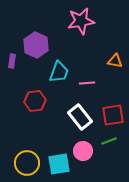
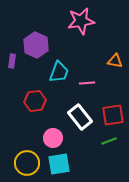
pink circle: moved 30 px left, 13 px up
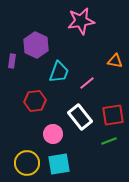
pink line: rotated 35 degrees counterclockwise
pink circle: moved 4 px up
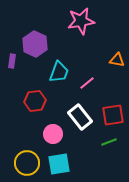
purple hexagon: moved 1 px left, 1 px up
orange triangle: moved 2 px right, 1 px up
green line: moved 1 px down
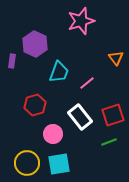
pink star: rotated 8 degrees counterclockwise
orange triangle: moved 1 px left, 2 px up; rotated 42 degrees clockwise
red hexagon: moved 4 px down; rotated 10 degrees counterclockwise
red square: rotated 10 degrees counterclockwise
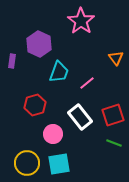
pink star: rotated 20 degrees counterclockwise
purple hexagon: moved 4 px right
green line: moved 5 px right, 1 px down; rotated 42 degrees clockwise
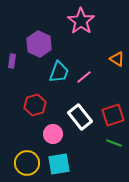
orange triangle: moved 1 px right, 1 px down; rotated 21 degrees counterclockwise
pink line: moved 3 px left, 6 px up
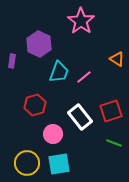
red square: moved 2 px left, 4 px up
